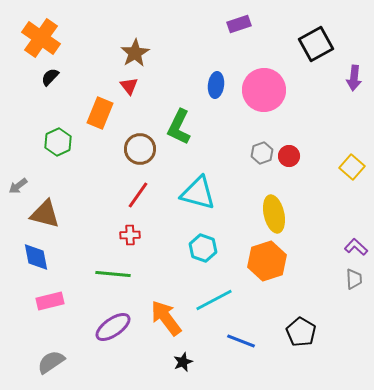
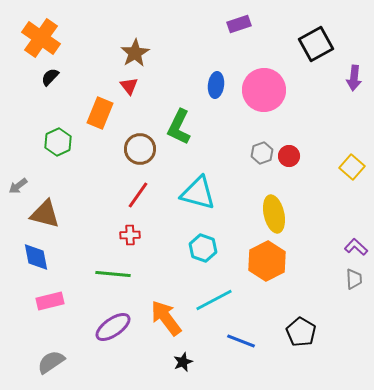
orange hexagon: rotated 9 degrees counterclockwise
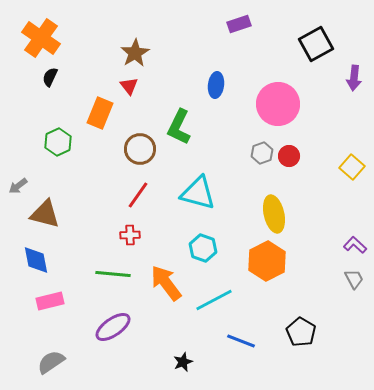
black semicircle: rotated 18 degrees counterclockwise
pink circle: moved 14 px right, 14 px down
purple L-shape: moved 1 px left, 2 px up
blue diamond: moved 3 px down
gray trapezoid: rotated 25 degrees counterclockwise
orange arrow: moved 35 px up
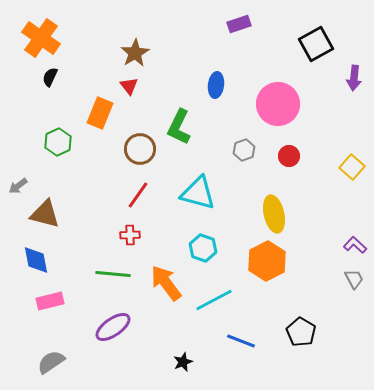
gray hexagon: moved 18 px left, 3 px up
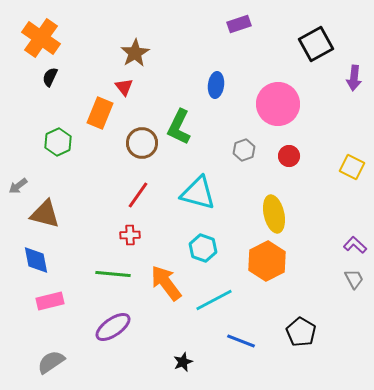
red triangle: moved 5 px left, 1 px down
brown circle: moved 2 px right, 6 px up
yellow square: rotated 15 degrees counterclockwise
